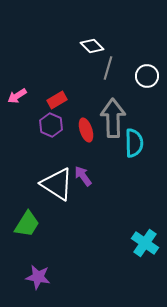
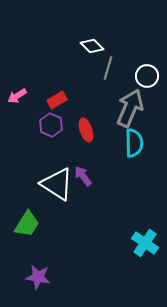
gray arrow: moved 17 px right, 10 px up; rotated 24 degrees clockwise
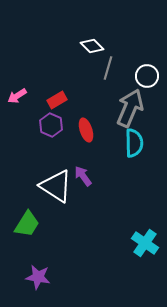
white triangle: moved 1 px left, 2 px down
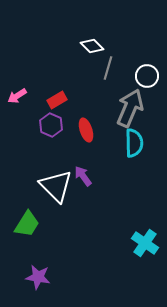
white triangle: rotated 12 degrees clockwise
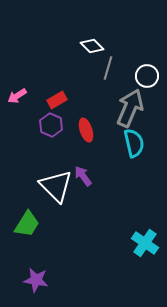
cyan semicircle: rotated 12 degrees counterclockwise
purple star: moved 2 px left, 3 px down
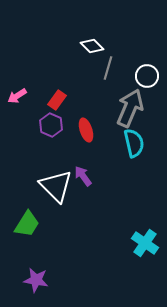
red rectangle: rotated 24 degrees counterclockwise
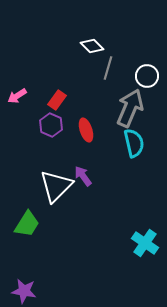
white triangle: rotated 30 degrees clockwise
purple star: moved 12 px left, 11 px down
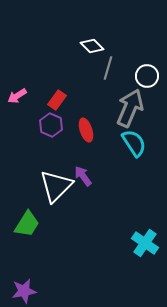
cyan semicircle: rotated 20 degrees counterclockwise
purple star: rotated 20 degrees counterclockwise
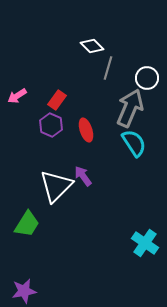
white circle: moved 2 px down
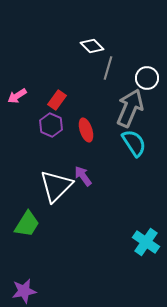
cyan cross: moved 1 px right, 1 px up
